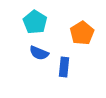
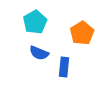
cyan pentagon: rotated 10 degrees clockwise
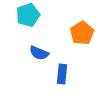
cyan pentagon: moved 7 px left, 7 px up; rotated 10 degrees clockwise
blue rectangle: moved 2 px left, 7 px down
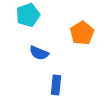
blue rectangle: moved 6 px left, 11 px down
